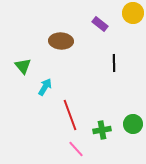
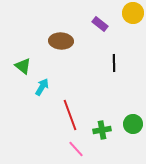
green triangle: rotated 12 degrees counterclockwise
cyan arrow: moved 3 px left
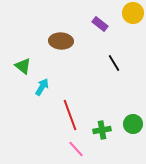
black line: rotated 30 degrees counterclockwise
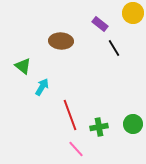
black line: moved 15 px up
green cross: moved 3 px left, 3 px up
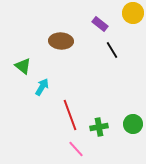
black line: moved 2 px left, 2 px down
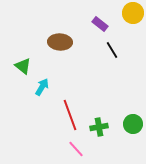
brown ellipse: moved 1 px left, 1 px down
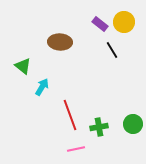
yellow circle: moved 9 px left, 9 px down
pink line: rotated 60 degrees counterclockwise
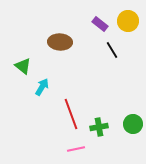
yellow circle: moved 4 px right, 1 px up
red line: moved 1 px right, 1 px up
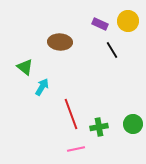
purple rectangle: rotated 14 degrees counterclockwise
green triangle: moved 2 px right, 1 px down
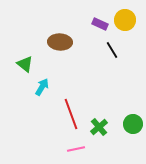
yellow circle: moved 3 px left, 1 px up
green triangle: moved 3 px up
green cross: rotated 30 degrees counterclockwise
